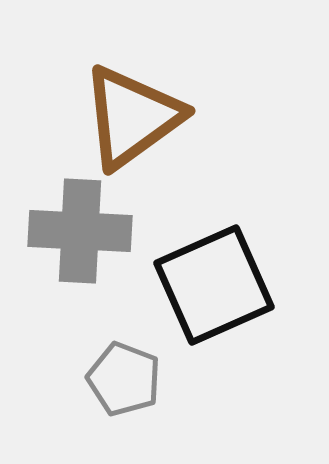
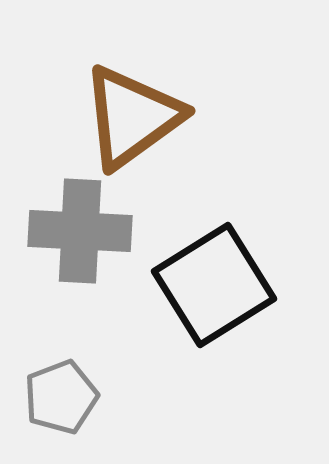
black square: rotated 8 degrees counterclockwise
gray pentagon: moved 63 px left, 18 px down; rotated 30 degrees clockwise
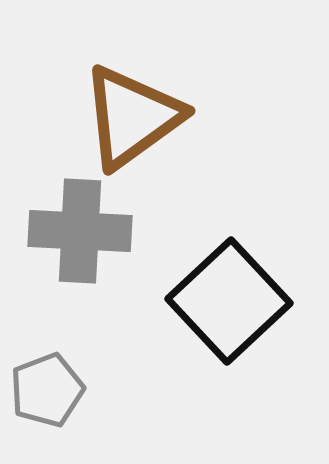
black square: moved 15 px right, 16 px down; rotated 11 degrees counterclockwise
gray pentagon: moved 14 px left, 7 px up
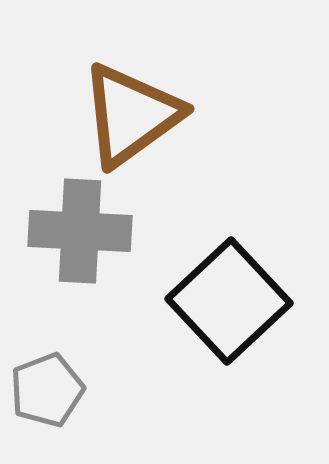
brown triangle: moved 1 px left, 2 px up
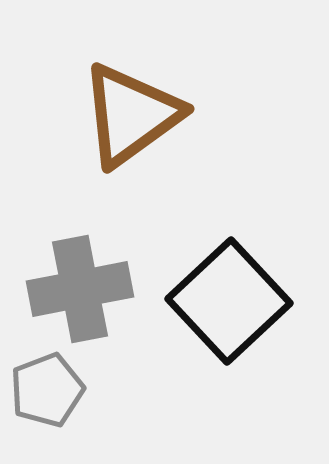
gray cross: moved 58 px down; rotated 14 degrees counterclockwise
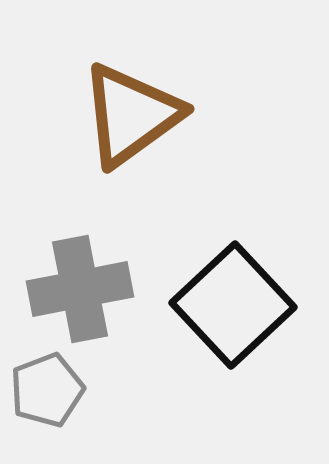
black square: moved 4 px right, 4 px down
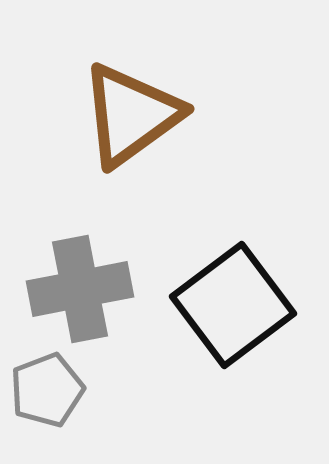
black square: rotated 6 degrees clockwise
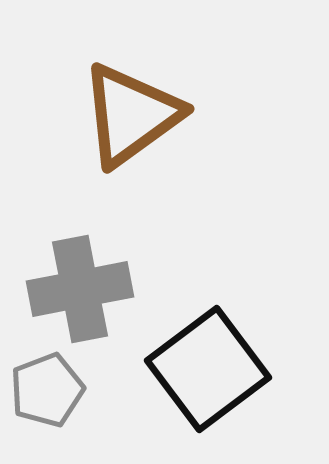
black square: moved 25 px left, 64 px down
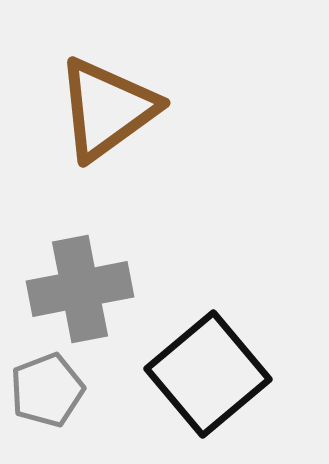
brown triangle: moved 24 px left, 6 px up
black square: moved 5 px down; rotated 3 degrees counterclockwise
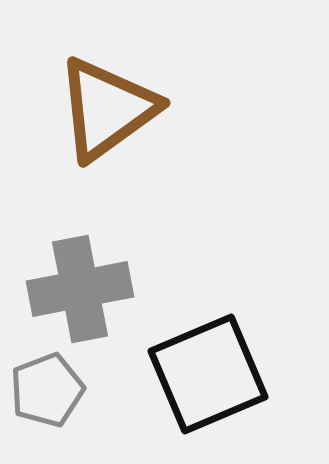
black square: rotated 17 degrees clockwise
